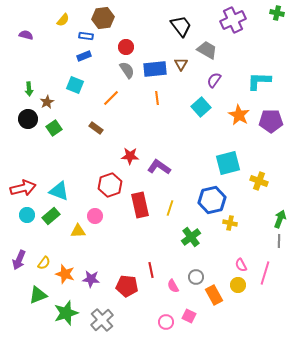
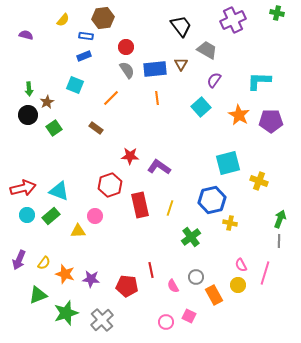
black circle at (28, 119): moved 4 px up
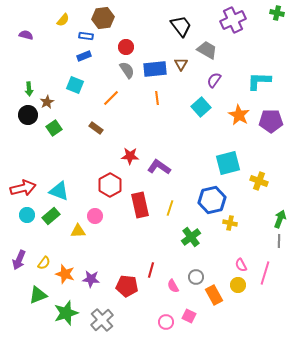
red hexagon at (110, 185): rotated 10 degrees counterclockwise
red line at (151, 270): rotated 28 degrees clockwise
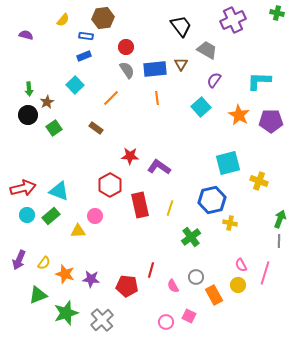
cyan square at (75, 85): rotated 24 degrees clockwise
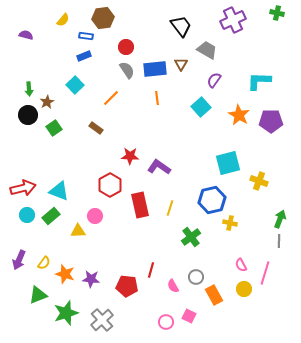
yellow circle at (238, 285): moved 6 px right, 4 px down
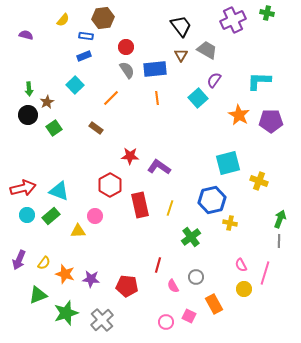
green cross at (277, 13): moved 10 px left
brown triangle at (181, 64): moved 9 px up
cyan square at (201, 107): moved 3 px left, 9 px up
red line at (151, 270): moved 7 px right, 5 px up
orange rectangle at (214, 295): moved 9 px down
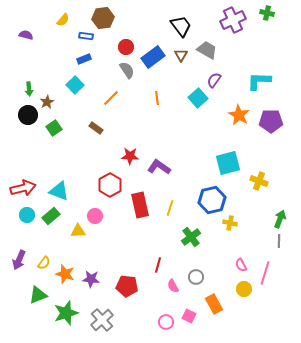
blue rectangle at (84, 56): moved 3 px down
blue rectangle at (155, 69): moved 2 px left, 12 px up; rotated 30 degrees counterclockwise
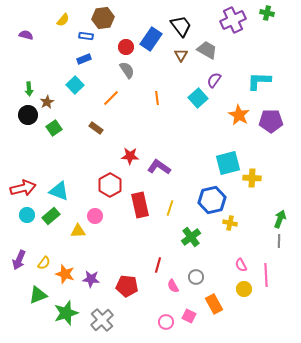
blue rectangle at (153, 57): moved 2 px left, 18 px up; rotated 20 degrees counterclockwise
yellow cross at (259, 181): moved 7 px left, 3 px up; rotated 18 degrees counterclockwise
pink line at (265, 273): moved 1 px right, 2 px down; rotated 20 degrees counterclockwise
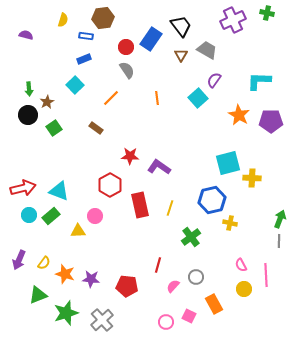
yellow semicircle at (63, 20): rotated 24 degrees counterclockwise
cyan circle at (27, 215): moved 2 px right
pink semicircle at (173, 286): rotated 72 degrees clockwise
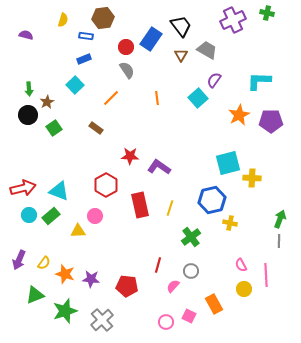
orange star at (239, 115): rotated 15 degrees clockwise
red hexagon at (110, 185): moved 4 px left
gray circle at (196, 277): moved 5 px left, 6 px up
green triangle at (38, 295): moved 3 px left
green star at (66, 313): moved 1 px left, 2 px up
